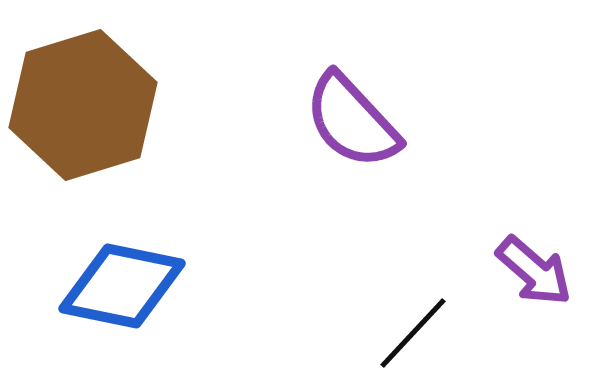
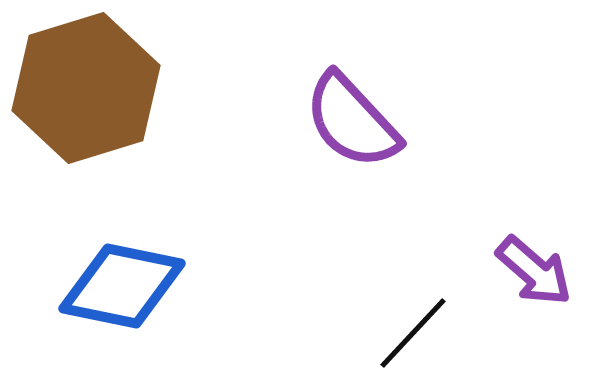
brown hexagon: moved 3 px right, 17 px up
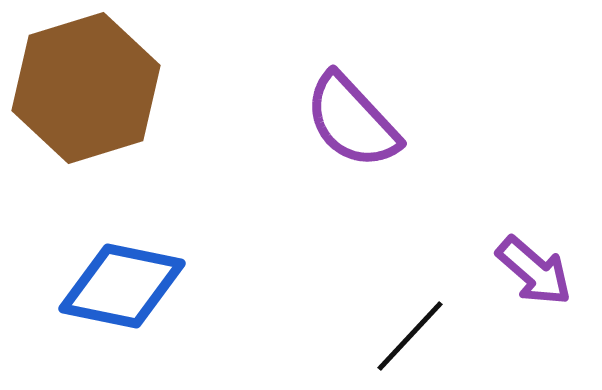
black line: moved 3 px left, 3 px down
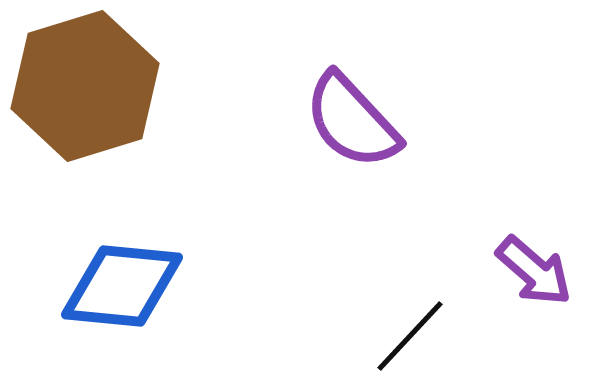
brown hexagon: moved 1 px left, 2 px up
blue diamond: rotated 6 degrees counterclockwise
